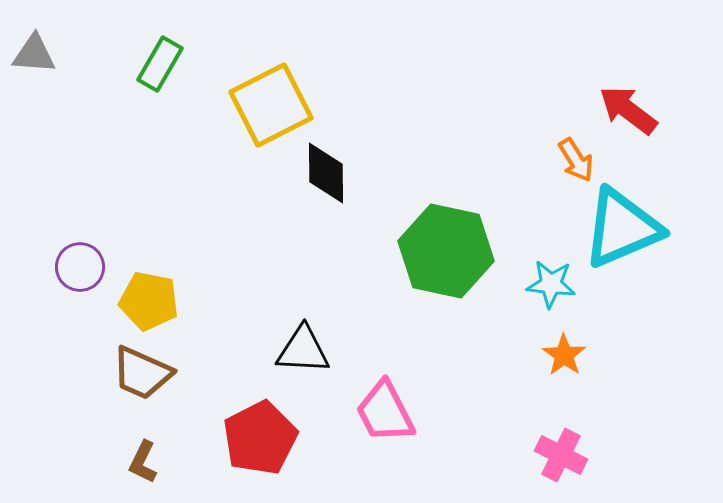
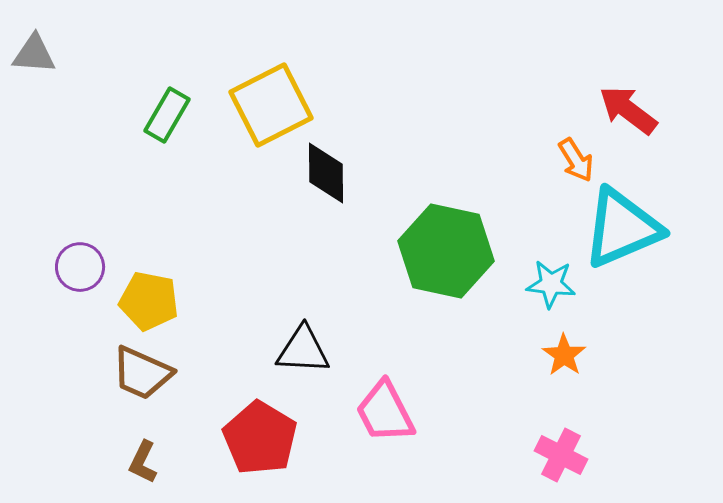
green rectangle: moved 7 px right, 51 px down
red pentagon: rotated 14 degrees counterclockwise
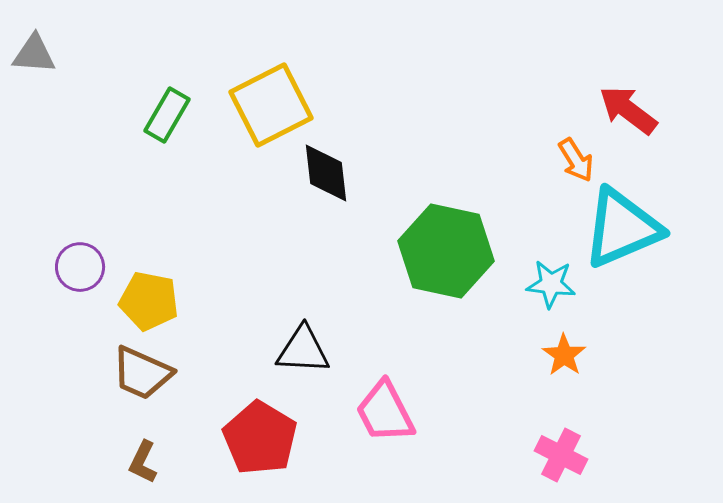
black diamond: rotated 6 degrees counterclockwise
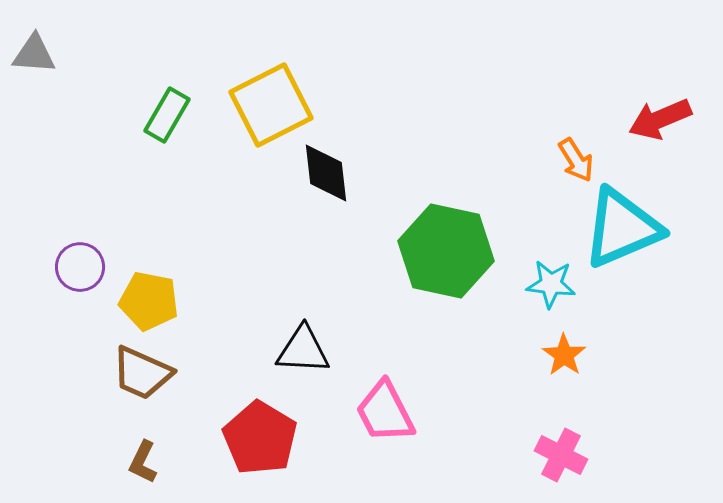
red arrow: moved 32 px right, 9 px down; rotated 60 degrees counterclockwise
